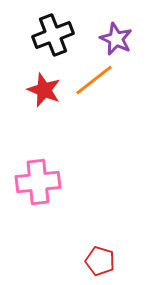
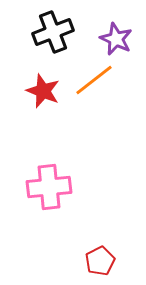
black cross: moved 3 px up
red star: moved 1 px left, 1 px down
pink cross: moved 11 px right, 5 px down
red pentagon: rotated 28 degrees clockwise
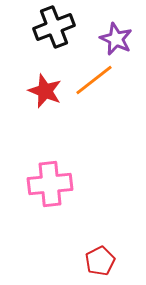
black cross: moved 1 px right, 5 px up
red star: moved 2 px right
pink cross: moved 1 px right, 3 px up
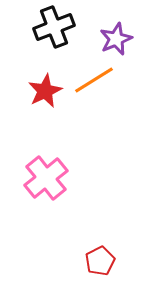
purple star: rotated 24 degrees clockwise
orange line: rotated 6 degrees clockwise
red star: rotated 24 degrees clockwise
pink cross: moved 4 px left, 6 px up; rotated 33 degrees counterclockwise
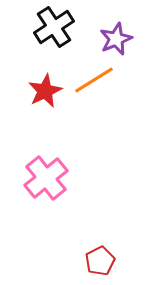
black cross: rotated 12 degrees counterclockwise
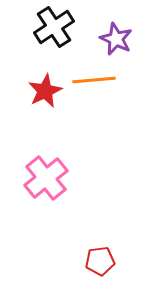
purple star: rotated 24 degrees counterclockwise
orange line: rotated 27 degrees clockwise
red pentagon: rotated 20 degrees clockwise
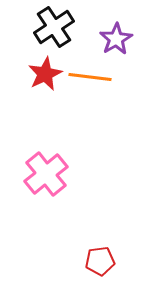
purple star: rotated 16 degrees clockwise
orange line: moved 4 px left, 3 px up; rotated 12 degrees clockwise
red star: moved 17 px up
pink cross: moved 4 px up
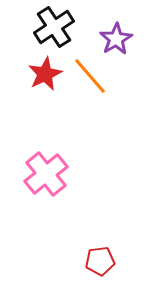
orange line: moved 1 px up; rotated 42 degrees clockwise
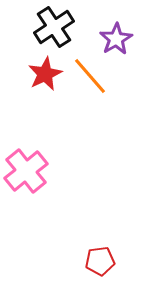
pink cross: moved 20 px left, 3 px up
